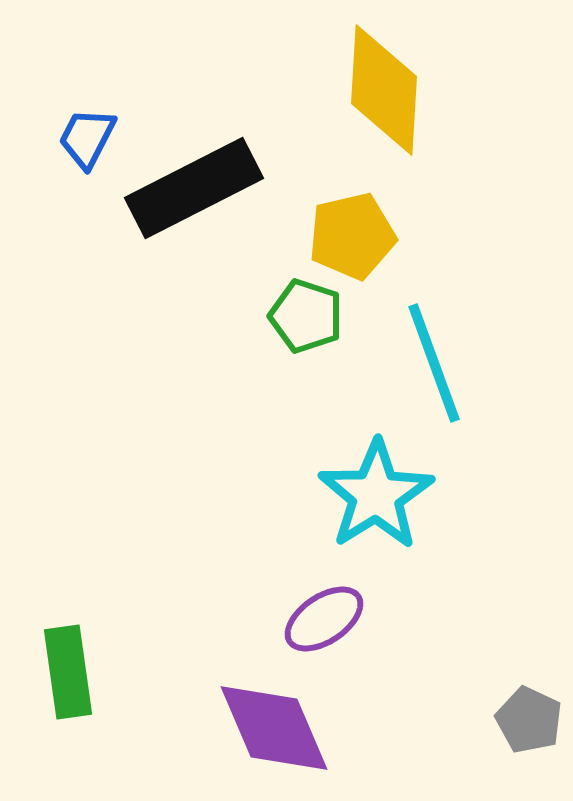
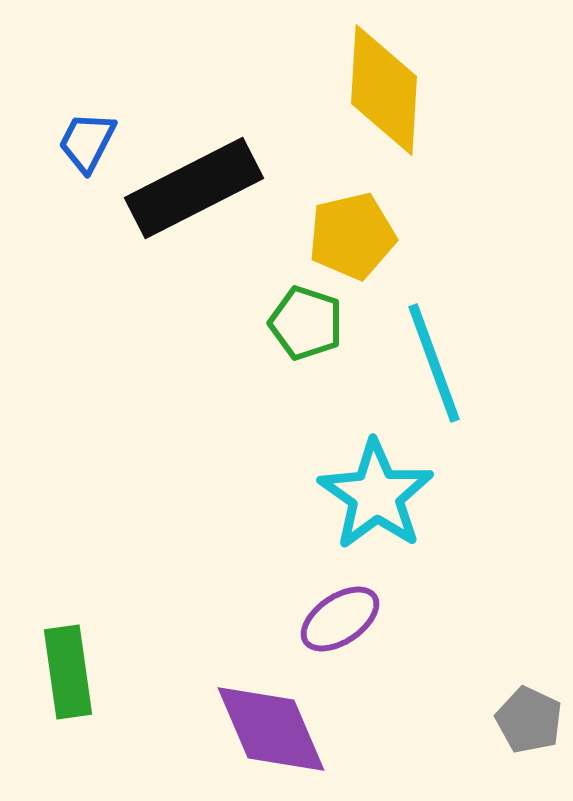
blue trapezoid: moved 4 px down
green pentagon: moved 7 px down
cyan star: rotated 5 degrees counterclockwise
purple ellipse: moved 16 px right
purple diamond: moved 3 px left, 1 px down
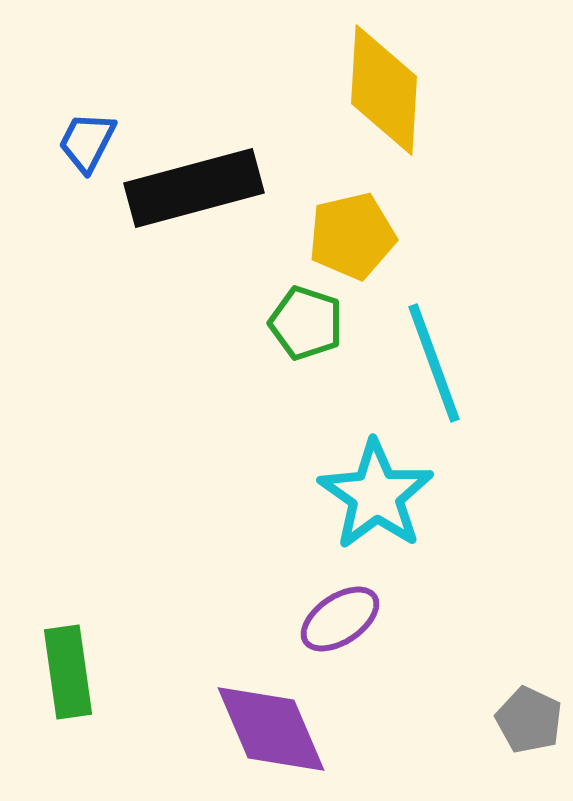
black rectangle: rotated 12 degrees clockwise
